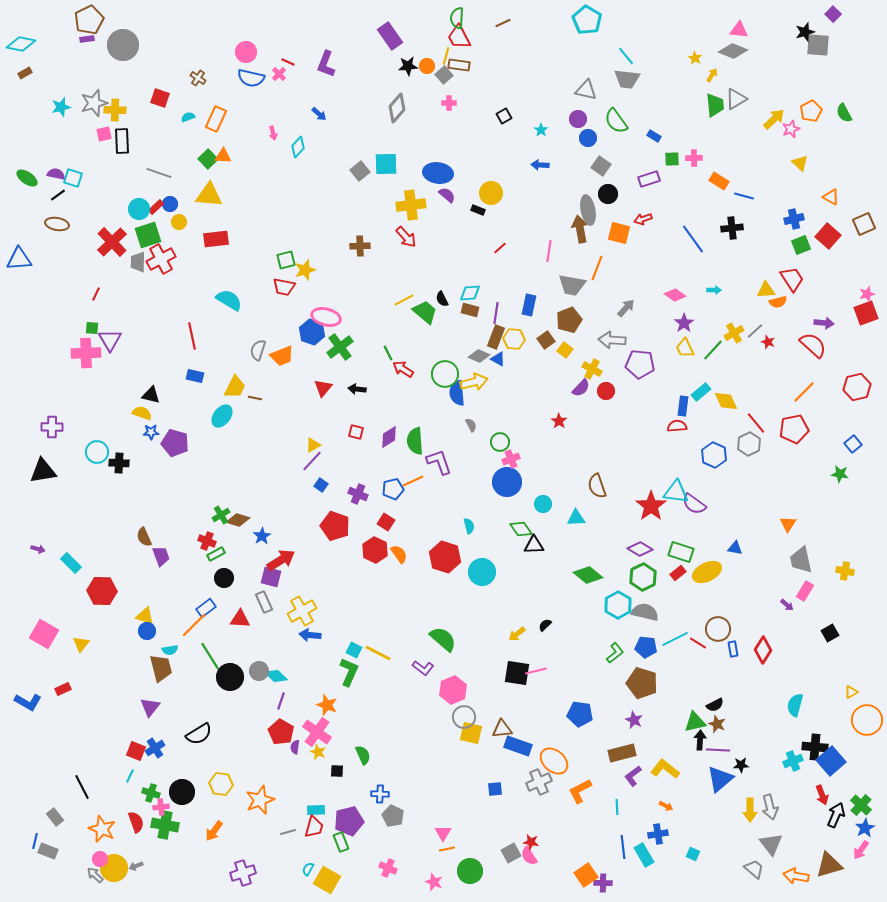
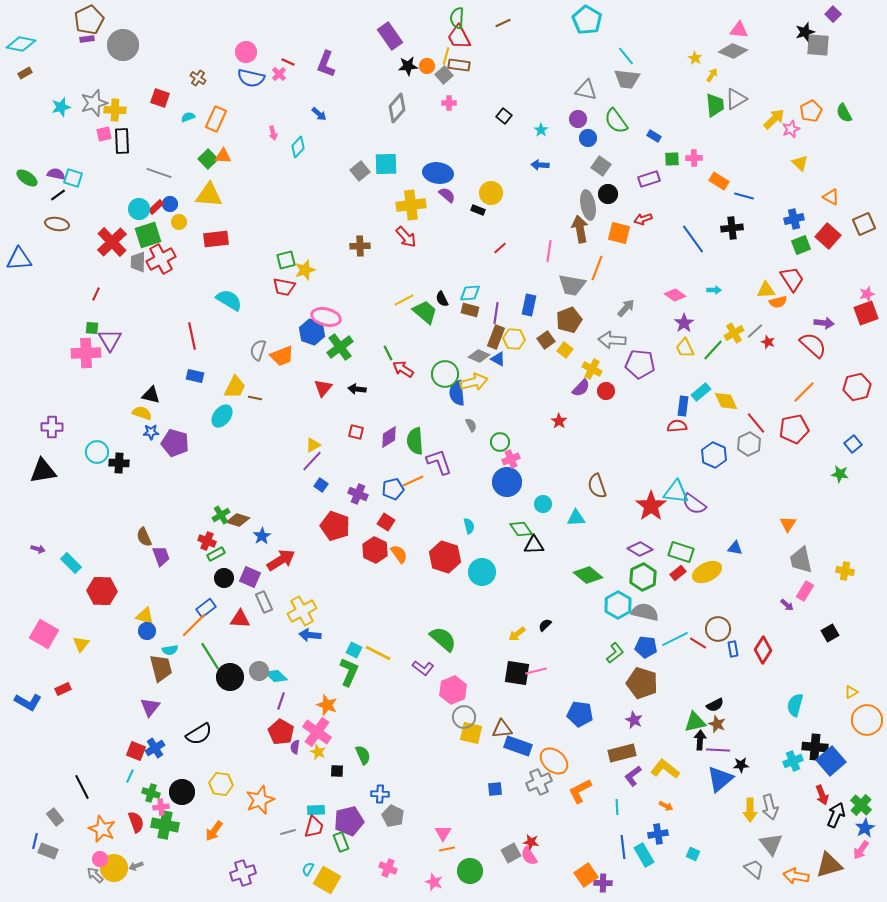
black square at (504, 116): rotated 21 degrees counterclockwise
gray ellipse at (588, 210): moved 5 px up
purple square at (271, 577): moved 21 px left; rotated 10 degrees clockwise
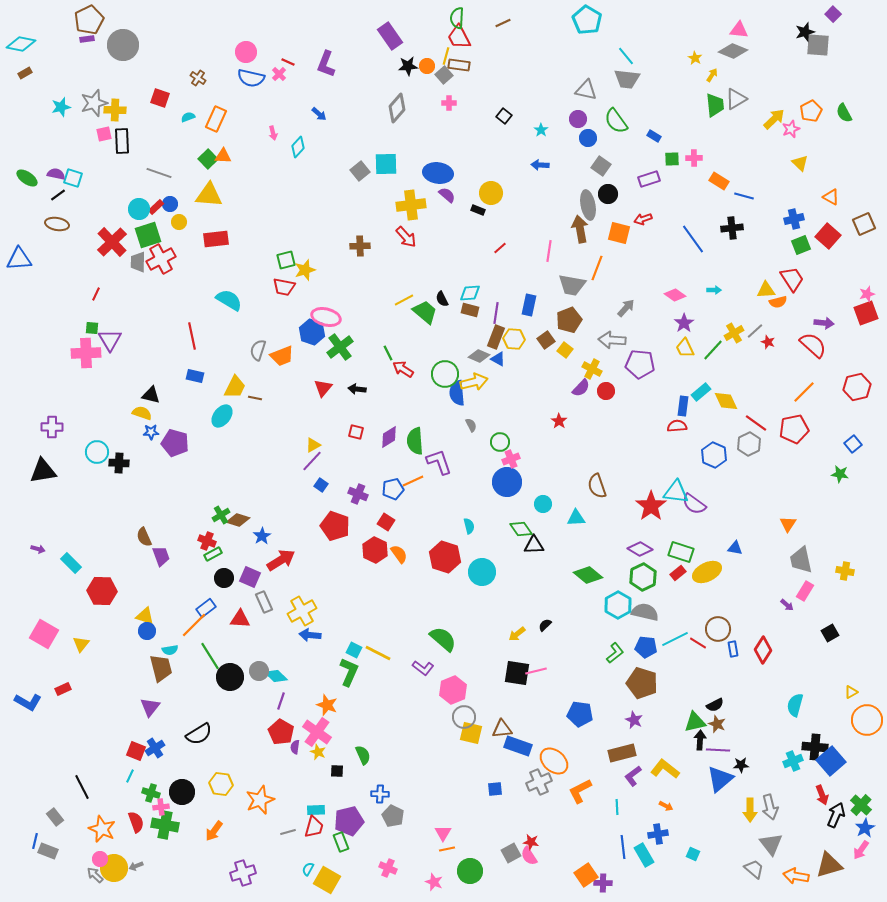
red line at (756, 423): rotated 15 degrees counterclockwise
green rectangle at (216, 554): moved 3 px left
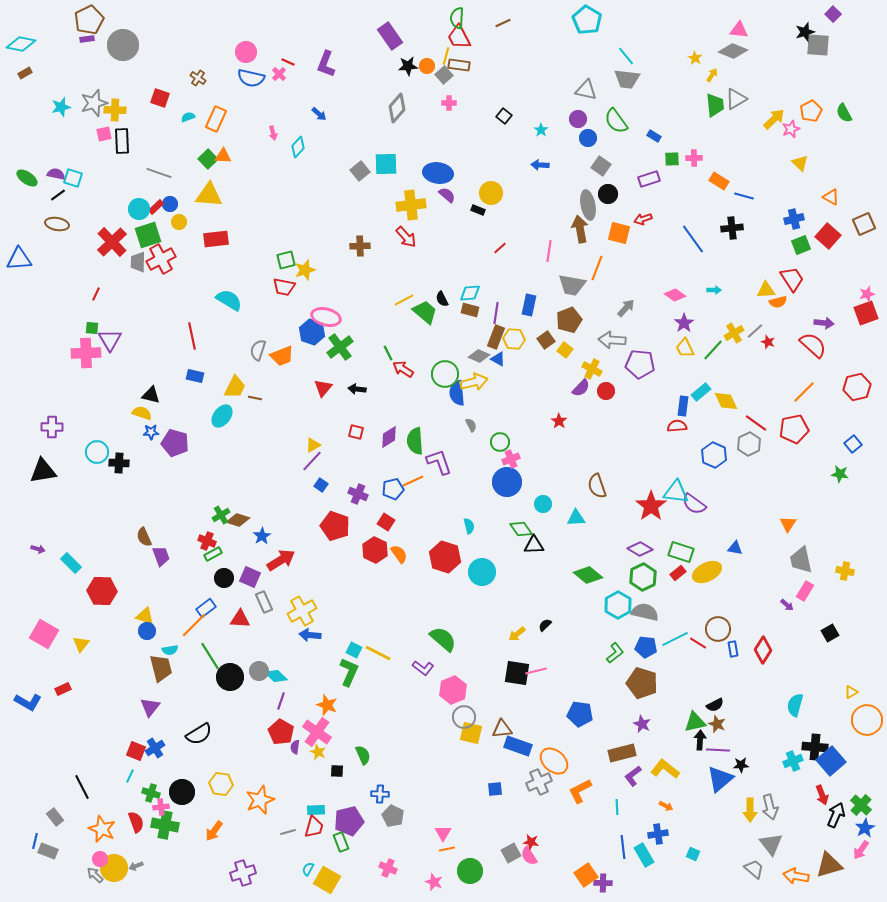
purple star at (634, 720): moved 8 px right, 4 px down
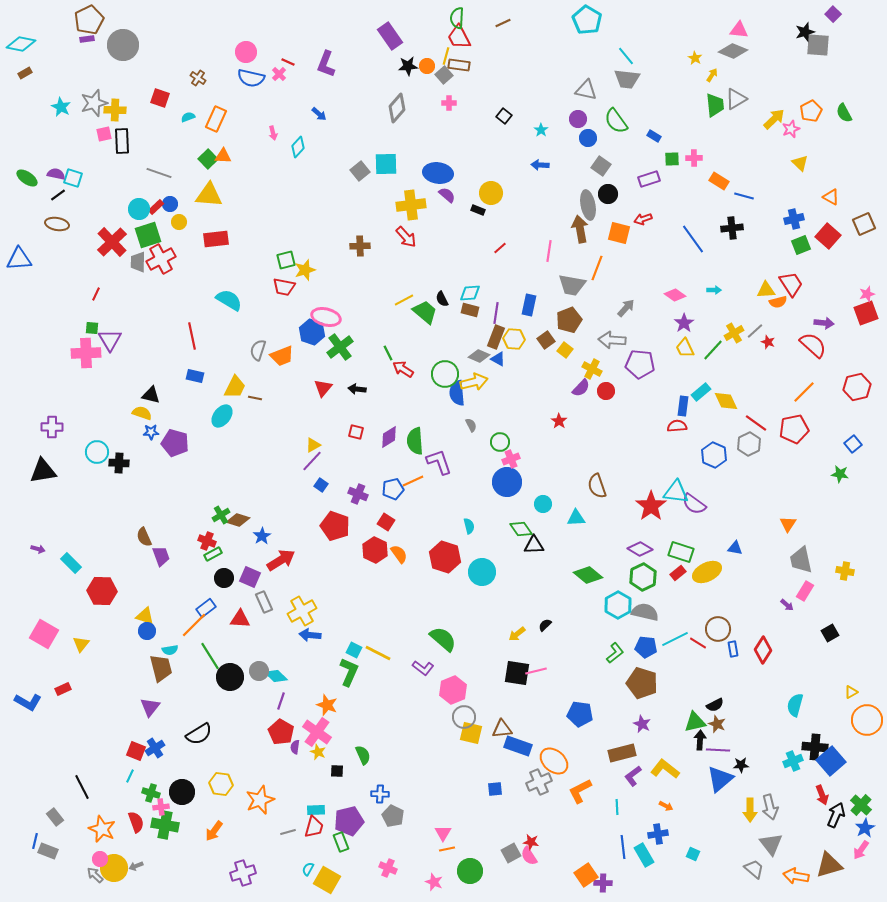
cyan star at (61, 107): rotated 30 degrees counterclockwise
red trapezoid at (792, 279): moved 1 px left, 5 px down
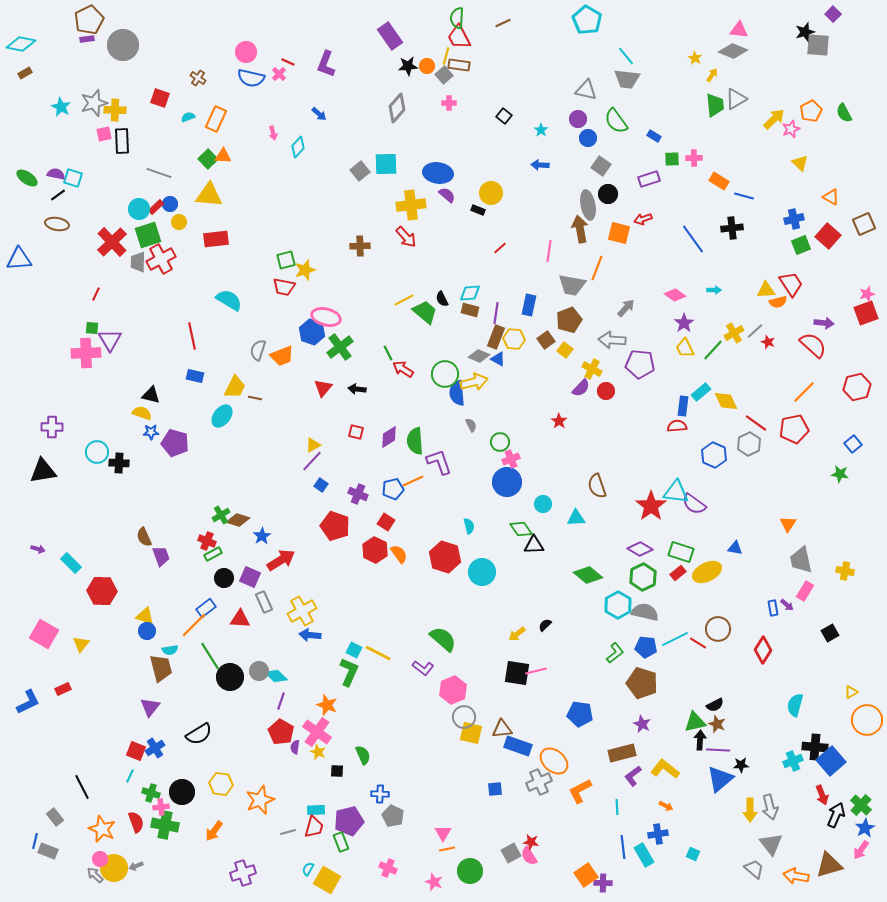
blue rectangle at (733, 649): moved 40 px right, 41 px up
blue L-shape at (28, 702): rotated 56 degrees counterclockwise
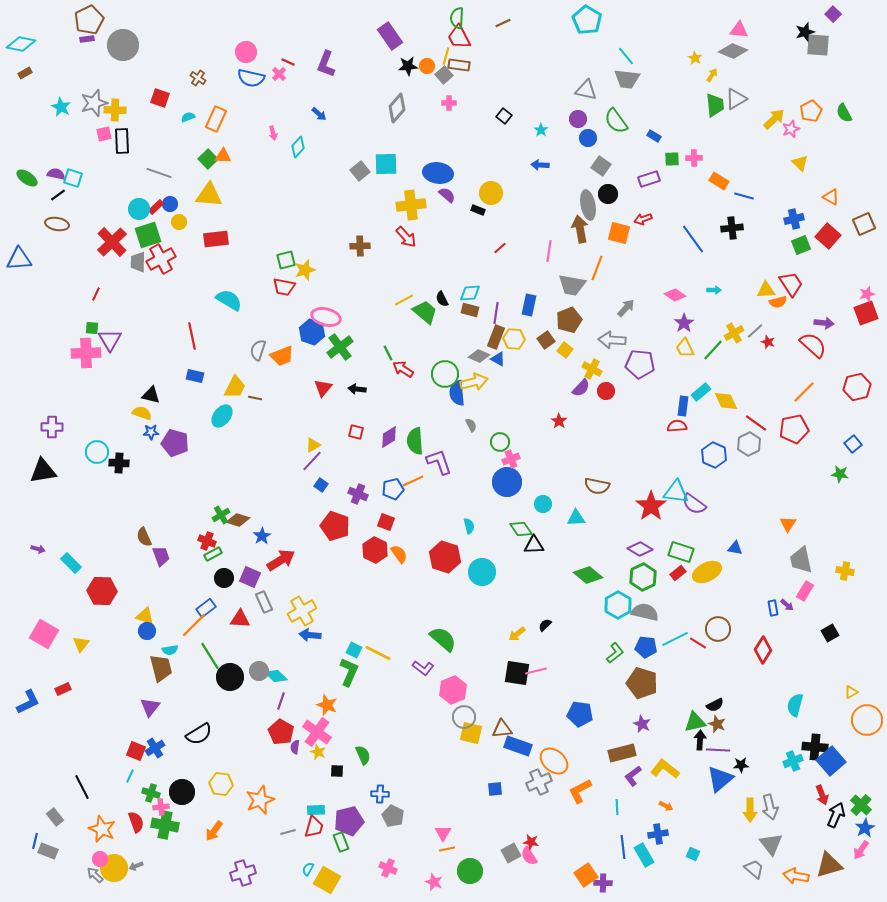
brown semicircle at (597, 486): rotated 60 degrees counterclockwise
red square at (386, 522): rotated 12 degrees counterclockwise
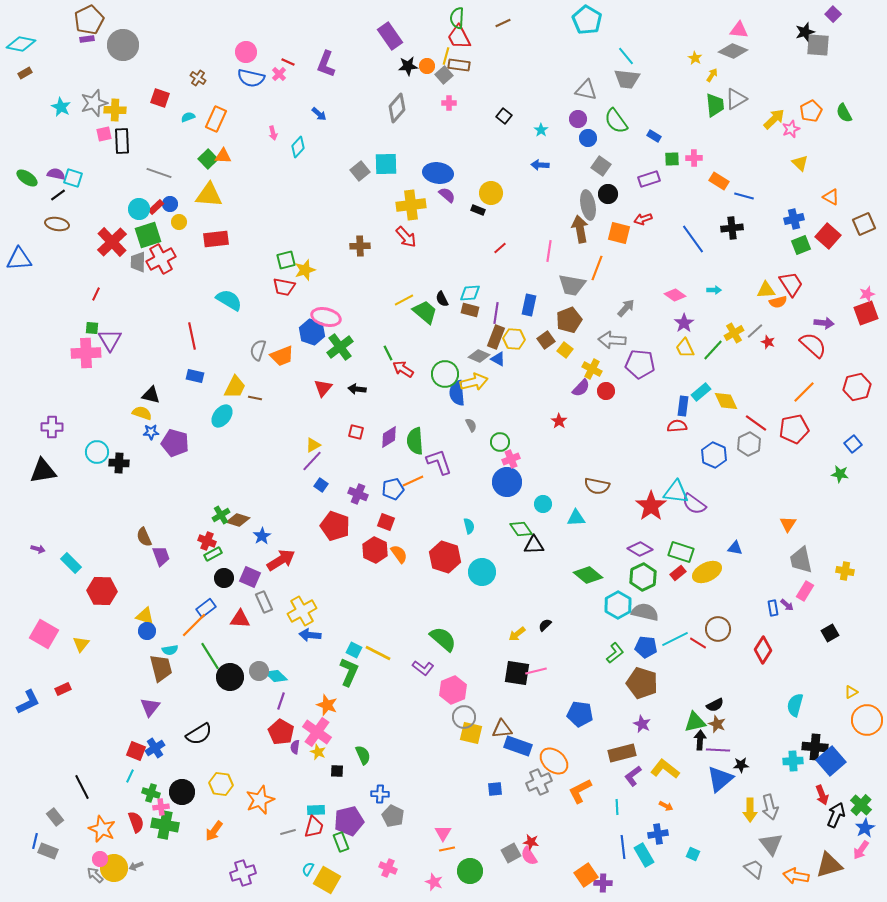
cyan cross at (793, 761): rotated 18 degrees clockwise
